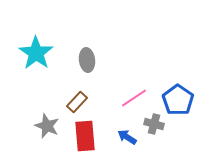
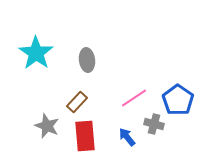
blue arrow: rotated 18 degrees clockwise
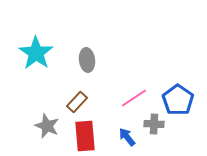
gray cross: rotated 12 degrees counterclockwise
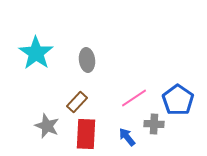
red rectangle: moved 1 px right, 2 px up; rotated 8 degrees clockwise
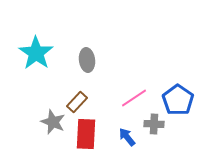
gray star: moved 6 px right, 4 px up
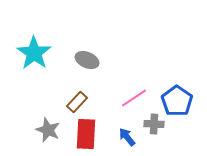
cyan star: moved 2 px left
gray ellipse: rotated 60 degrees counterclockwise
blue pentagon: moved 1 px left, 1 px down
gray star: moved 5 px left, 8 px down
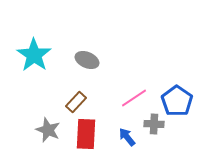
cyan star: moved 2 px down
brown rectangle: moved 1 px left
